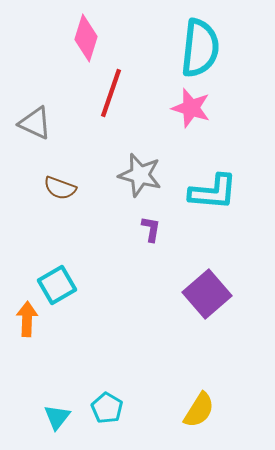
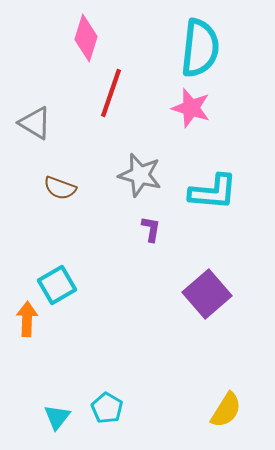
gray triangle: rotated 6 degrees clockwise
yellow semicircle: moved 27 px right
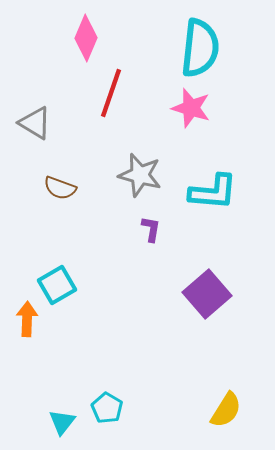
pink diamond: rotated 6 degrees clockwise
cyan triangle: moved 5 px right, 5 px down
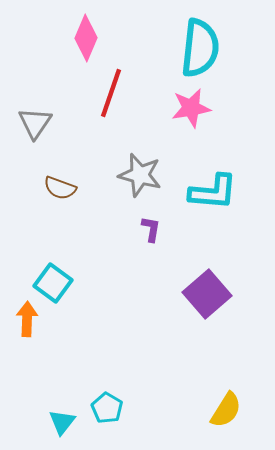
pink star: rotated 27 degrees counterclockwise
gray triangle: rotated 33 degrees clockwise
cyan square: moved 4 px left, 2 px up; rotated 24 degrees counterclockwise
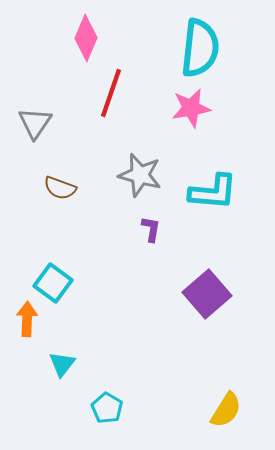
cyan triangle: moved 58 px up
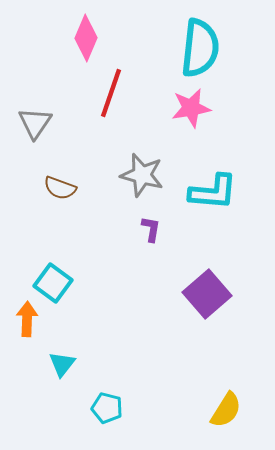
gray star: moved 2 px right
cyan pentagon: rotated 16 degrees counterclockwise
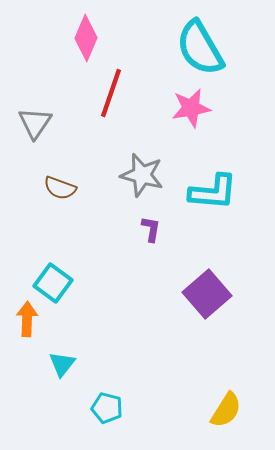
cyan semicircle: rotated 144 degrees clockwise
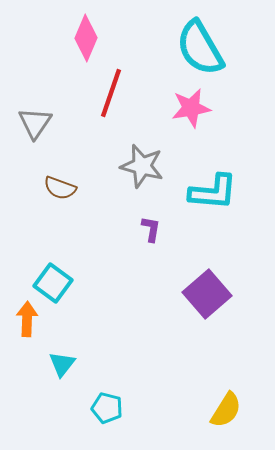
gray star: moved 9 px up
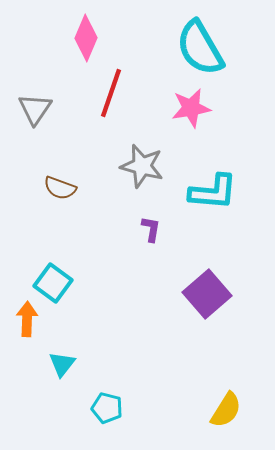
gray triangle: moved 14 px up
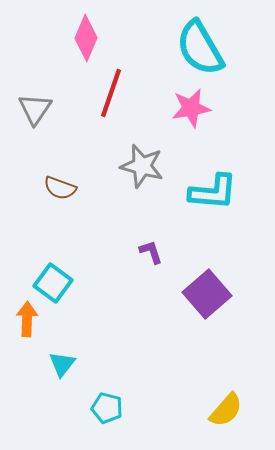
purple L-shape: moved 23 px down; rotated 28 degrees counterclockwise
yellow semicircle: rotated 9 degrees clockwise
